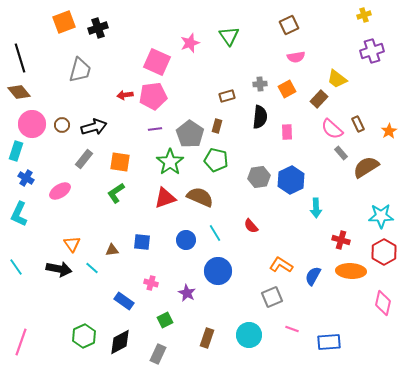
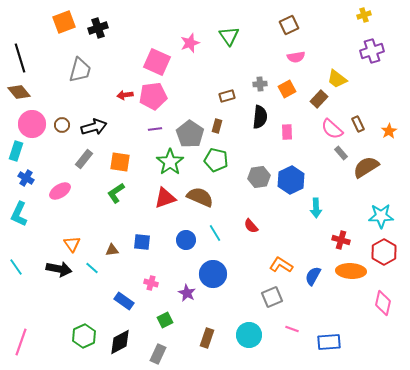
blue circle at (218, 271): moved 5 px left, 3 px down
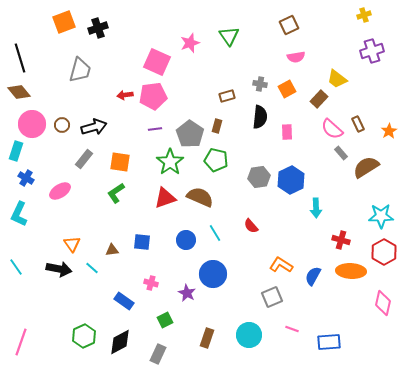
gray cross at (260, 84): rotated 16 degrees clockwise
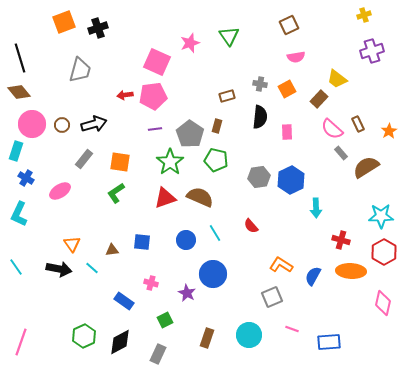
black arrow at (94, 127): moved 3 px up
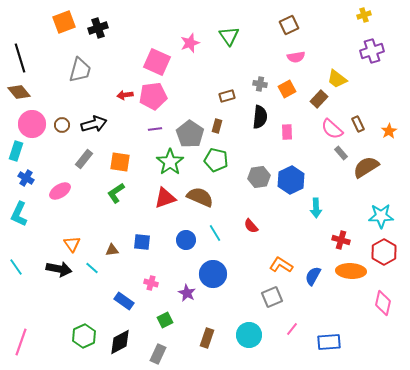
pink line at (292, 329): rotated 72 degrees counterclockwise
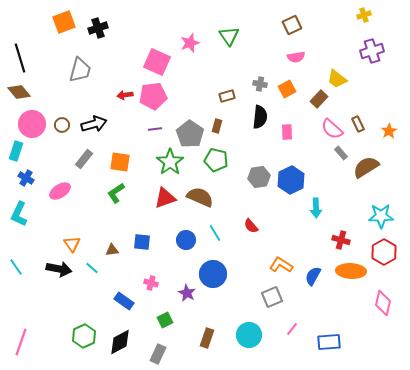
brown square at (289, 25): moved 3 px right
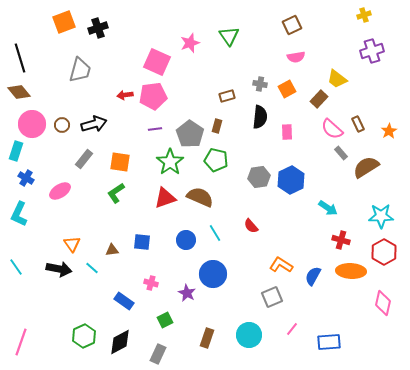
cyan arrow at (316, 208): moved 12 px right; rotated 54 degrees counterclockwise
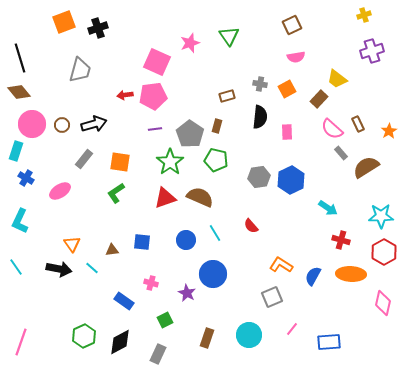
cyan L-shape at (19, 214): moved 1 px right, 7 px down
orange ellipse at (351, 271): moved 3 px down
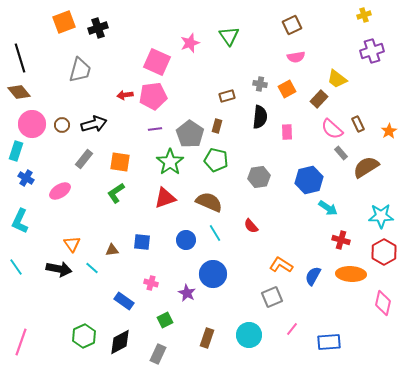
blue hexagon at (291, 180): moved 18 px right; rotated 12 degrees clockwise
brown semicircle at (200, 197): moved 9 px right, 5 px down
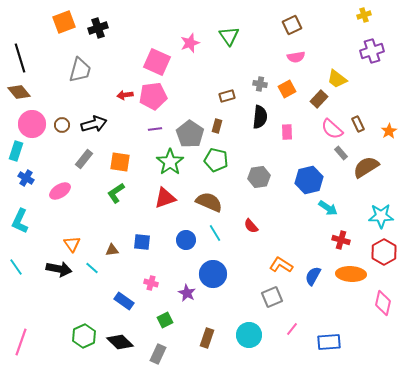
black diamond at (120, 342): rotated 72 degrees clockwise
